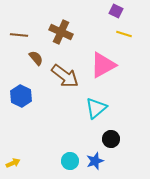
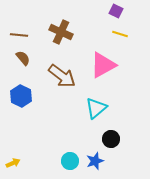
yellow line: moved 4 px left
brown semicircle: moved 13 px left
brown arrow: moved 3 px left
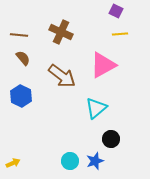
yellow line: rotated 21 degrees counterclockwise
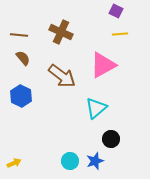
yellow arrow: moved 1 px right
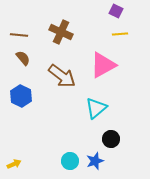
yellow arrow: moved 1 px down
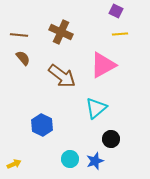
blue hexagon: moved 21 px right, 29 px down
cyan circle: moved 2 px up
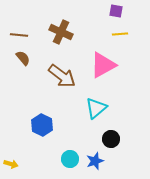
purple square: rotated 16 degrees counterclockwise
yellow arrow: moved 3 px left; rotated 40 degrees clockwise
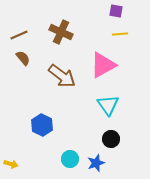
brown line: rotated 30 degrees counterclockwise
cyan triangle: moved 12 px right, 3 px up; rotated 25 degrees counterclockwise
blue star: moved 1 px right, 2 px down
